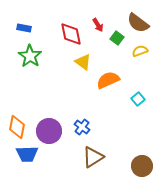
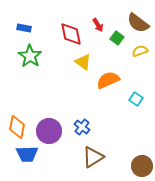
cyan square: moved 2 px left; rotated 16 degrees counterclockwise
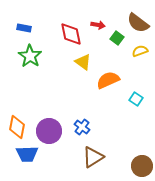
red arrow: rotated 48 degrees counterclockwise
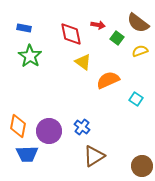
orange diamond: moved 1 px right, 1 px up
brown triangle: moved 1 px right, 1 px up
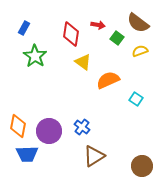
blue rectangle: rotated 72 degrees counterclockwise
red diamond: rotated 20 degrees clockwise
green star: moved 5 px right
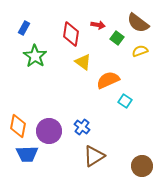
cyan square: moved 11 px left, 2 px down
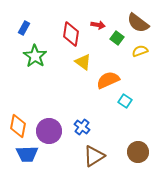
brown circle: moved 4 px left, 14 px up
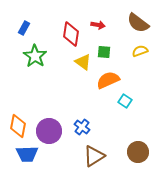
green square: moved 13 px left, 14 px down; rotated 32 degrees counterclockwise
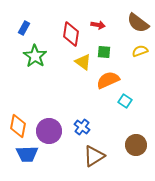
brown circle: moved 2 px left, 7 px up
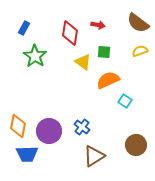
red diamond: moved 1 px left, 1 px up
